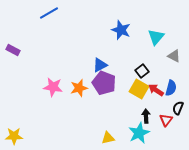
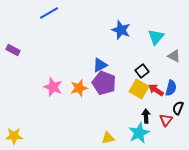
pink star: rotated 12 degrees clockwise
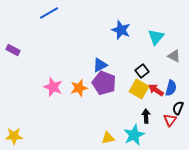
red triangle: moved 4 px right
cyan star: moved 5 px left, 2 px down
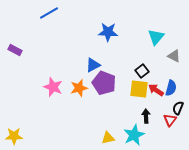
blue star: moved 13 px left, 2 px down; rotated 18 degrees counterclockwise
purple rectangle: moved 2 px right
blue triangle: moved 7 px left
yellow square: rotated 24 degrees counterclockwise
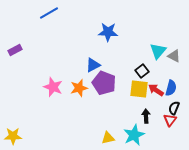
cyan triangle: moved 2 px right, 14 px down
purple rectangle: rotated 56 degrees counterclockwise
black semicircle: moved 4 px left
yellow star: moved 1 px left
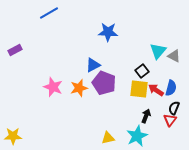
black arrow: rotated 24 degrees clockwise
cyan star: moved 3 px right, 1 px down
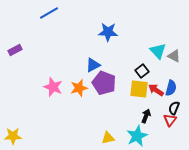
cyan triangle: rotated 24 degrees counterclockwise
